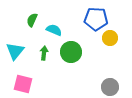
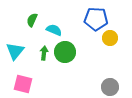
green circle: moved 6 px left
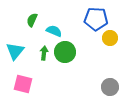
cyan semicircle: moved 1 px down
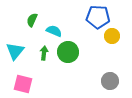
blue pentagon: moved 2 px right, 2 px up
yellow circle: moved 2 px right, 2 px up
green circle: moved 3 px right
gray circle: moved 6 px up
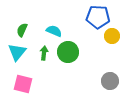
green semicircle: moved 10 px left, 10 px down
cyan triangle: moved 2 px right, 1 px down
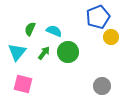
blue pentagon: rotated 25 degrees counterclockwise
green semicircle: moved 8 px right, 1 px up
yellow circle: moved 1 px left, 1 px down
green arrow: rotated 32 degrees clockwise
gray circle: moved 8 px left, 5 px down
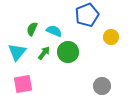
blue pentagon: moved 11 px left, 2 px up
green semicircle: moved 2 px right
pink square: rotated 24 degrees counterclockwise
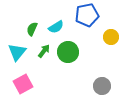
blue pentagon: rotated 10 degrees clockwise
cyan semicircle: moved 2 px right, 4 px up; rotated 126 degrees clockwise
green arrow: moved 2 px up
pink square: rotated 18 degrees counterclockwise
